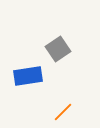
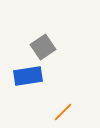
gray square: moved 15 px left, 2 px up
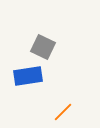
gray square: rotated 30 degrees counterclockwise
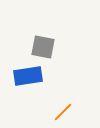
gray square: rotated 15 degrees counterclockwise
